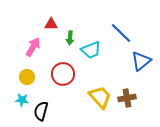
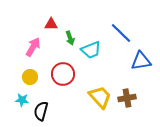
green arrow: rotated 24 degrees counterclockwise
blue triangle: rotated 30 degrees clockwise
yellow circle: moved 3 px right
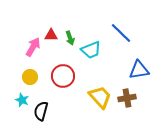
red triangle: moved 11 px down
blue triangle: moved 2 px left, 9 px down
red circle: moved 2 px down
cyan star: rotated 16 degrees clockwise
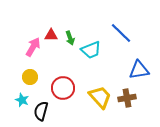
red circle: moved 12 px down
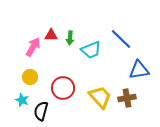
blue line: moved 6 px down
green arrow: rotated 24 degrees clockwise
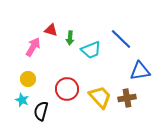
red triangle: moved 5 px up; rotated 16 degrees clockwise
blue triangle: moved 1 px right, 1 px down
yellow circle: moved 2 px left, 2 px down
red circle: moved 4 px right, 1 px down
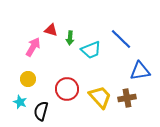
cyan star: moved 2 px left, 2 px down
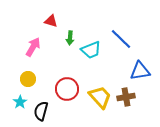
red triangle: moved 9 px up
brown cross: moved 1 px left, 1 px up
cyan star: rotated 16 degrees clockwise
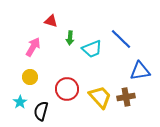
cyan trapezoid: moved 1 px right, 1 px up
yellow circle: moved 2 px right, 2 px up
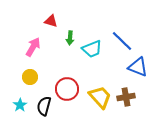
blue line: moved 1 px right, 2 px down
blue triangle: moved 2 px left, 4 px up; rotated 30 degrees clockwise
cyan star: moved 3 px down
black semicircle: moved 3 px right, 5 px up
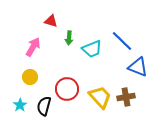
green arrow: moved 1 px left
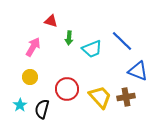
blue triangle: moved 4 px down
black semicircle: moved 2 px left, 3 px down
